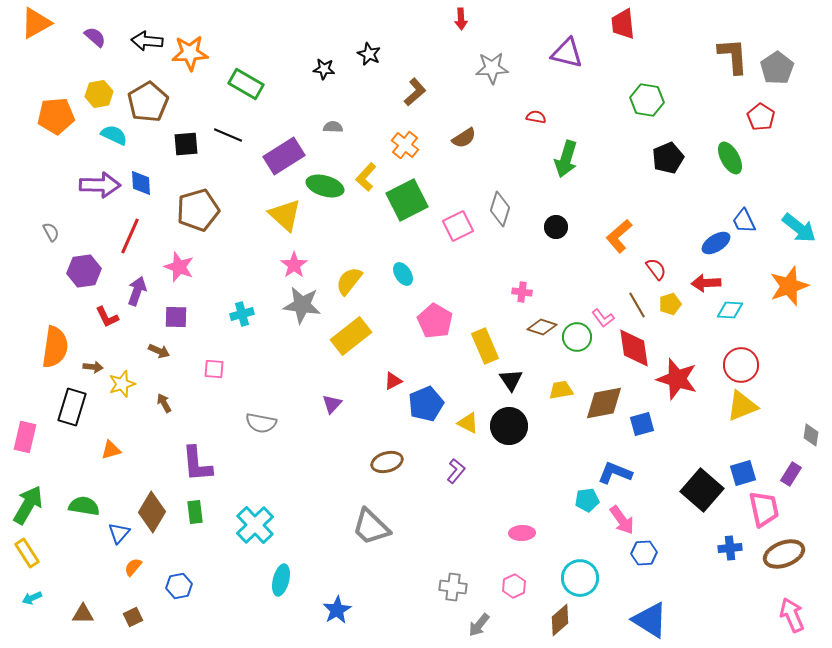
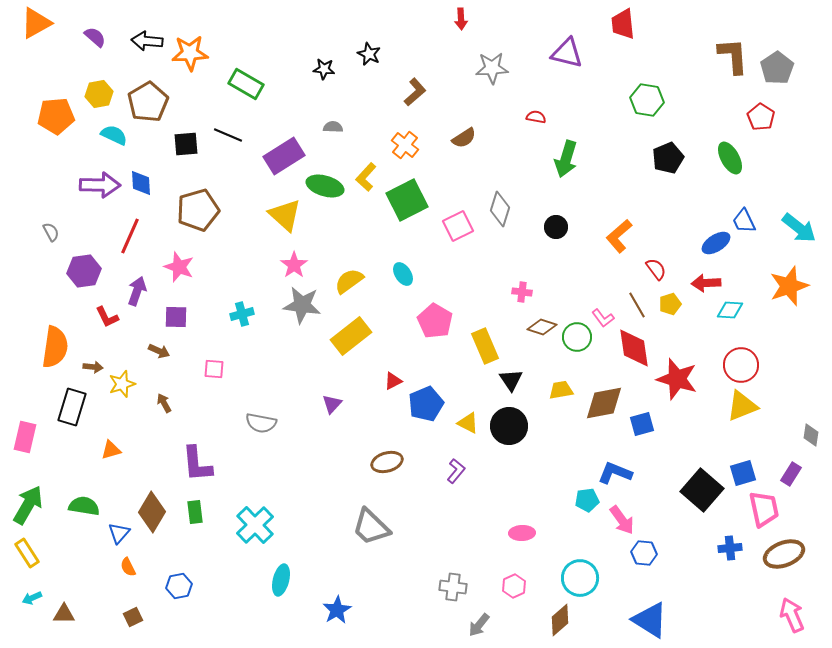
yellow semicircle at (349, 281): rotated 16 degrees clockwise
blue hexagon at (644, 553): rotated 10 degrees clockwise
orange semicircle at (133, 567): moved 5 px left; rotated 66 degrees counterclockwise
brown triangle at (83, 614): moved 19 px left
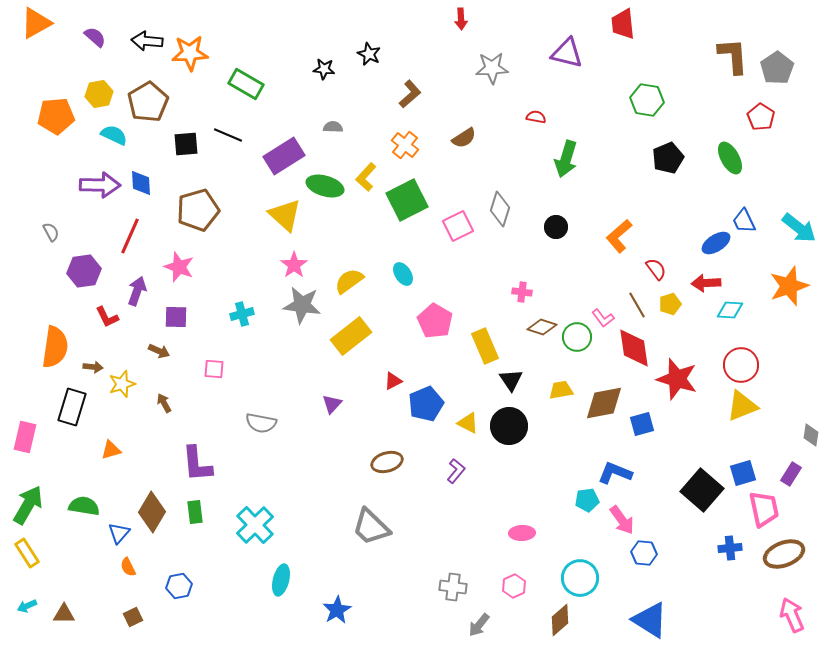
brown L-shape at (415, 92): moved 5 px left, 2 px down
cyan arrow at (32, 598): moved 5 px left, 8 px down
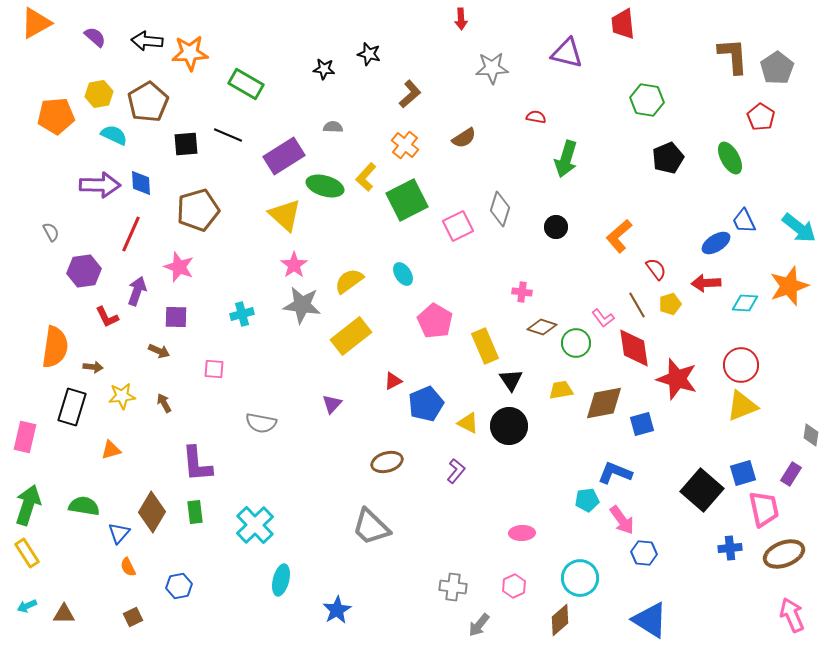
black star at (369, 54): rotated 10 degrees counterclockwise
red line at (130, 236): moved 1 px right, 2 px up
cyan diamond at (730, 310): moved 15 px right, 7 px up
green circle at (577, 337): moved 1 px left, 6 px down
yellow star at (122, 384): moved 12 px down; rotated 12 degrees clockwise
green arrow at (28, 505): rotated 12 degrees counterclockwise
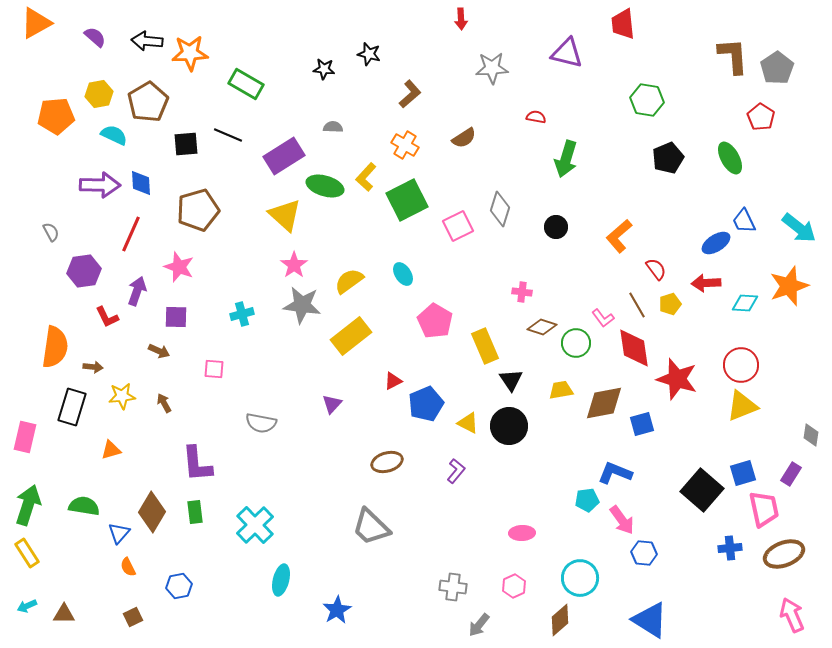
orange cross at (405, 145): rotated 8 degrees counterclockwise
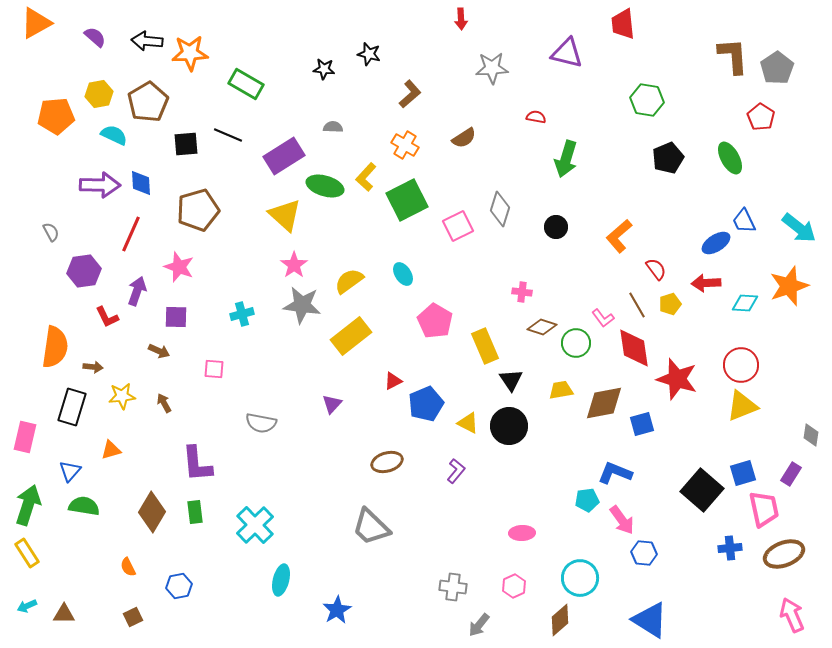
blue triangle at (119, 533): moved 49 px left, 62 px up
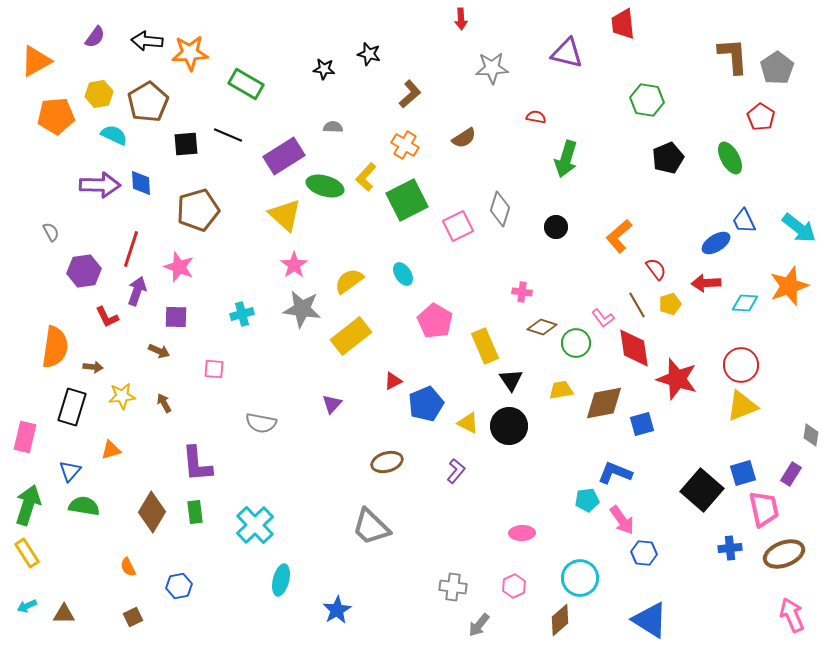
orange triangle at (36, 23): moved 38 px down
purple semicircle at (95, 37): rotated 85 degrees clockwise
red line at (131, 234): moved 15 px down; rotated 6 degrees counterclockwise
gray star at (302, 305): moved 4 px down
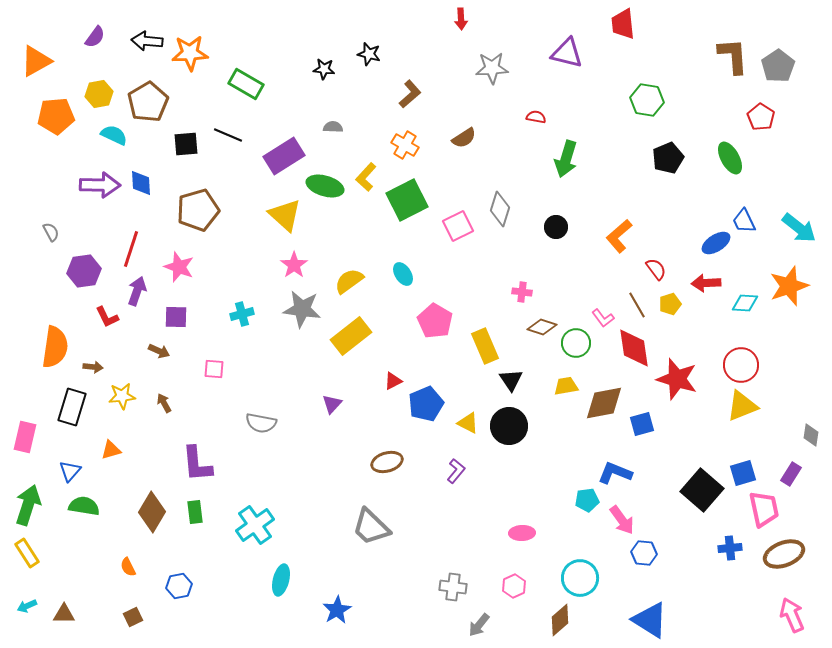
gray pentagon at (777, 68): moved 1 px right, 2 px up
yellow trapezoid at (561, 390): moved 5 px right, 4 px up
cyan cross at (255, 525): rotated 9 degrees clockwise
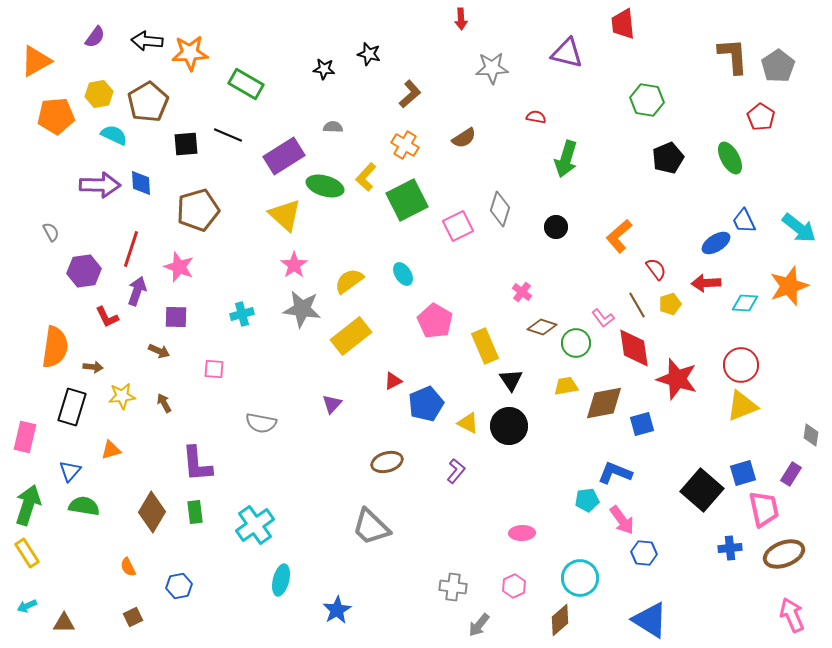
pink cross at (522, 292): rotated 30 degrees clockwise
brown triangle at (64, 614): moved 9 px down
